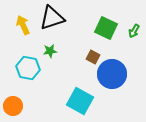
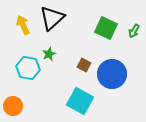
black triangle: rotated 24 degrees counterclockwise
green star: moved 1 px left, 3 px down; rotated 16 degrees counterclockwise
brown square: moved 9 px left, 8 px down
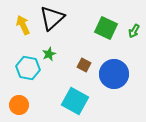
blue circle: moved 2 px right
cyan square: moved 5 px left
orange circle: moved 6 px right, 1 px up
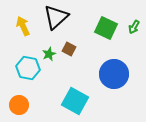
black triangle: moved 4 px right, 1 px up
yellow arrow: moved 1 px down
green arrow: moved 4 px up
brown square: moved 15 px left, 16 px up
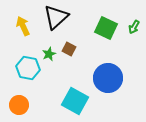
blue circle: moved 6 px left, 4 px down
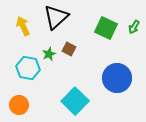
blue circle: moved 9 px right
cyan square: rotated 16 degrees clockwise
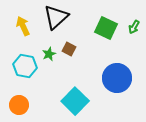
cyan hexagon: moved 3 px left, 2 px up
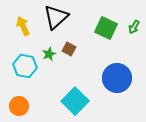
orange circle: moved 1 px down
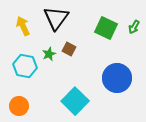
black triangle: moved 1 px down; rotated 12 degrees counterclockwise
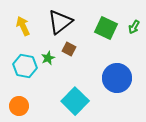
black triangle: moved 4 px right, 4 px down; rotated 16 degrees clockwise
green star: moved 1 px left, 4 px down
